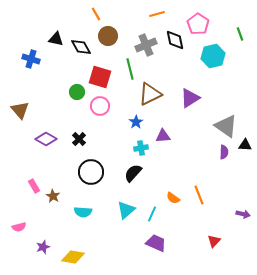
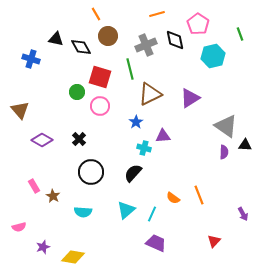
purple diamond at (46, 139): moved 4 px left, 1 px down
cyan cross at (141, 148): moved 3 px right; rotated 24 degrees clockwise
purple arrow at (243, 214): rotated 48 degrees clockwise
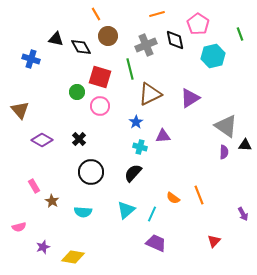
cyan cross at (144, 148): moved 4 px left, 1 px up
brown star at (53, 196): moved 1 px left, 5 px down
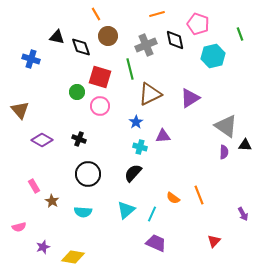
pink pentagon at (198, 24): rotated 15 degrees counterclockwise
black triangle at (56, 39): moved 1 px right, 2 px up
black diamond at (81, 47): rotated 10 degrees clockwise
black cross at (79, 139): rotated 24 degrees counterclockwise
black circle at (91, 172): moved 3 px left, 2 px down
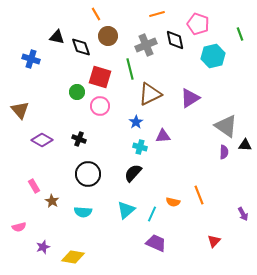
orange semicircle at (173, 198): moved 4 px down; rotated 24 degrees counterclockwise
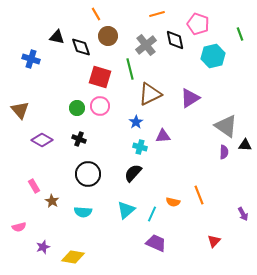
gray cross at (146, 45): rotated 15 degrees counterclockwise
green circle at (77, 92): moved 16 px down
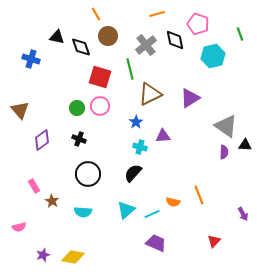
purple diamond at (42, 140): rotated 65 degrees counterclockwise
cyan line at (152, 214): rotated 42 degrees clockwise
purple star at (43, 247): moved 8 px down
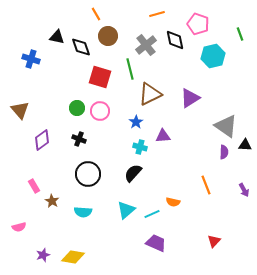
pink circle at (100, 106): moved 5 px down
orange line at (199, 195): moved 7 px right, 10 px up
purple arrow at (243, 214): moved 1 px right, 24 px up
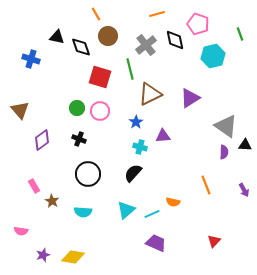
pink semicircle at (19, 227): moved 2 px right, 4 px down; rotated 24 degrees clockwise
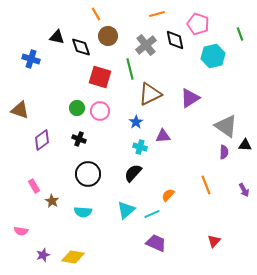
brown triangle at (20, 110): rotated 30 degrees counterclockwise
orange semicircle at (173, 202): moved 5 px left, 7 px up; rotated 120 degrees clockwise
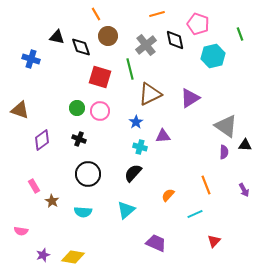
cyan line at (152, 214): moved 43 px right
